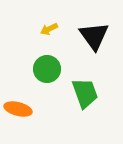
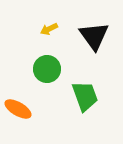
green trapezoid: moved 3 px down
orange ellipse: rotated 16 degrees clockwise
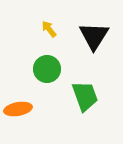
yellow arrow: rotated 78 degrees clockwise
black triangle: rotated 8 degrees clockwise
orange ellipse: rotated 40 degrees counterclockwise
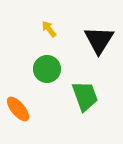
black triangle: moved 5 px right, 4 px down
orange ellipse: rotated 60 degrees clockwise
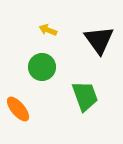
yellow arrow: moved 1 px left, 1 px down; rotated 30 degrees counterclockwise
black triangle: rotated 8 degrees counterclockwise
green circle: moved 5 px left, 2 px up
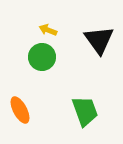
green circle: moved 10 px up
green trapezoid: moved 15 px down
orange ellipse: moved 2 px right, 1 px down; rotated 12 degrees clockwise
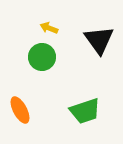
yellow arrow: moved 1 px right, 2 px up
green trapezoid: rotated 92 degrees clockwise
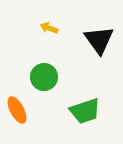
green circle: moved 2 px right, 20 px down
orange ellipse: moved 3 px left
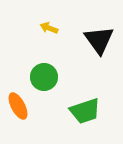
orange ellipse: moved 1 px right, 4 px up
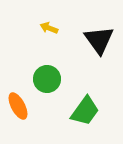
green circle: moved 3 px right, 2 px down
green trapezoid: rotated 36 degrees counterclockwise
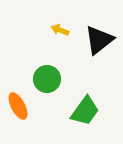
yellow arrow: moved 11 px right, 2 px down
black triangle: rotated 28 degrees clockwise
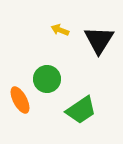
black triangle: rotated 20 degrees counterclockwise
orange ellipse: moved 2 px right, 6 px up
green trapezoid: moved 4 px left, 1 px up; rotated 20 degrees clockwise
